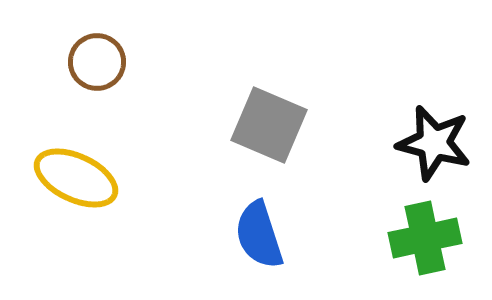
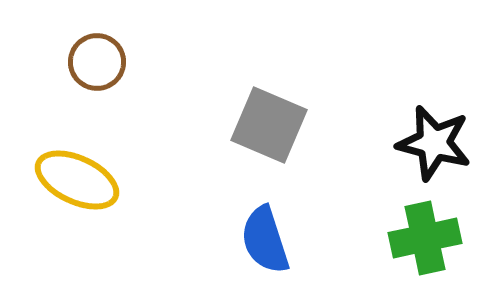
yellow ellipse: moved 1 px right, 2 px down
blue semicircle: moved 6 px right, 5 px down
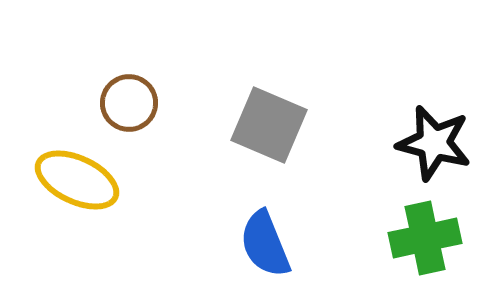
brown circle: moved 32 px right, 41 px down
blue semicircle: moved 4 px down; rotated 4 degrees counterclockwise
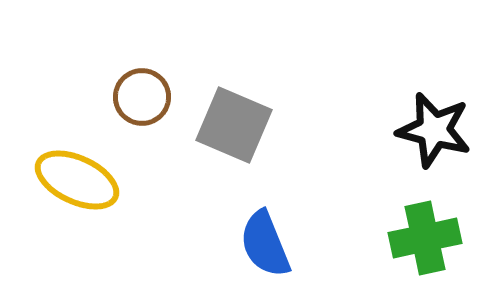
brown circle: moved 13 px right, 6 px up
gray square: moved 35 px left
black star: moved 13 px up
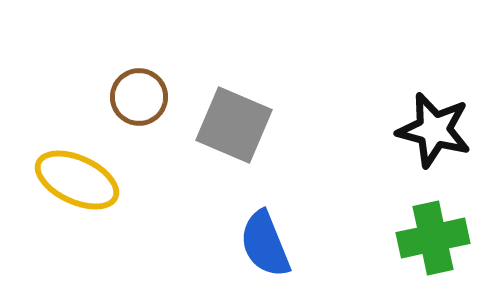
brown circle: moved 3 px left
green cross: moved 8 px right
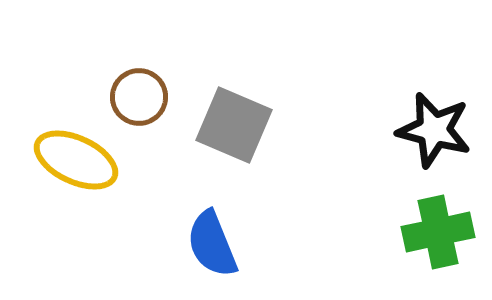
yellow ellipse: moved 1 px left, 20 px up
green cross: moved 5 px right, 6 px up
blue semicircle: moved 53 px left
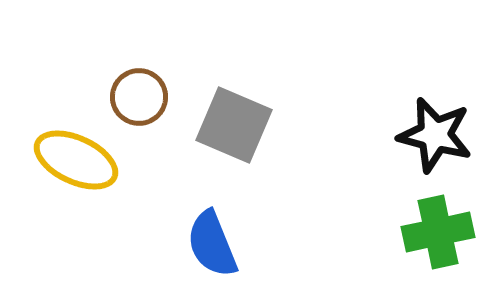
black star: moved 1 px right, 5 px down
